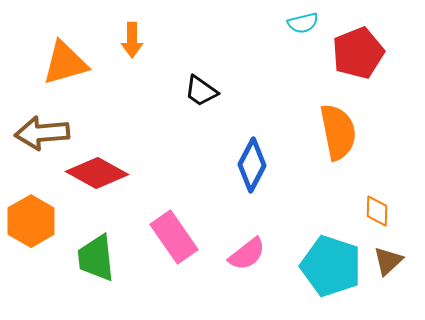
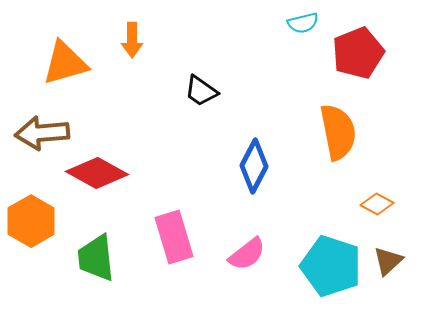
blue diamond: moved 2 px right, 1 px down
orange diamond: moved 7 px up; rotated 64 degrees counterclockwise
pink rectangle: rotated 18 degrees clockwise
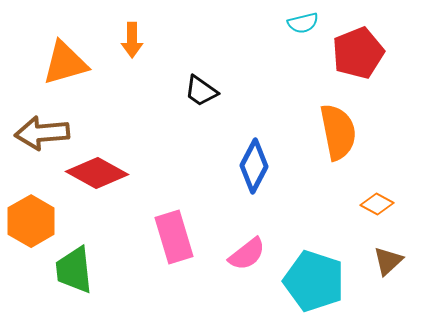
green trapezoid: moved 22 px left, 12 px down
cyan pentagon: moved 17 px left, 15 px down
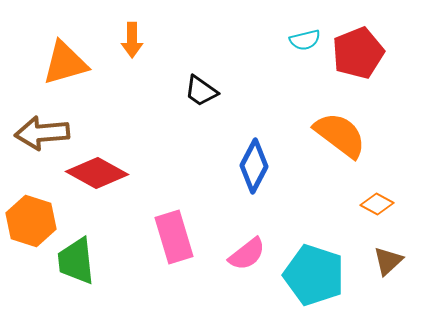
cyan semicircle: moved 2 px right, 17 px down
orange semicircle: moved 2 px right, 3 px down; rotated 42 degrees counterclockwise
orange hexagon: rotated 12 degrees counterclockwise
green trapezoid: moved 2 px right, 9 px up
cyan pentagon: moved 6 px up
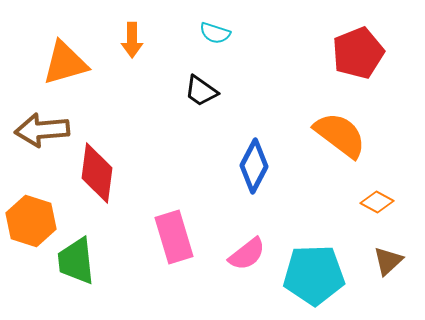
cyan semicircle: moved 90 px left, 7 px up; rotated 32 degrees clockwise
brown arrow: moved 3 px up
red diamond: rotated 68 degrees clockwise
orange diamond: moved 2 px up
cyan pentagon: rotated 20 degrees counterclockwise
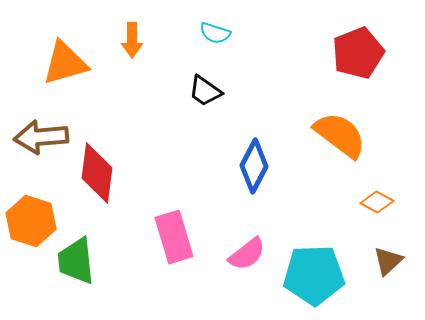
black trapezoid: moved 4 px right
brown arrow: moved 1 px left, 7 px down
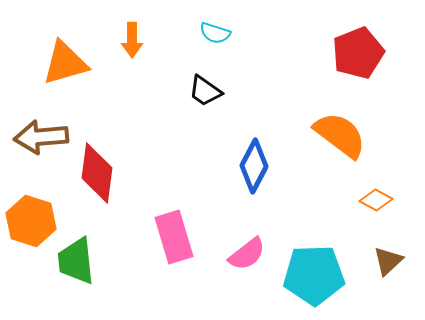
orange diamond: moved 1 px left, 2 px up
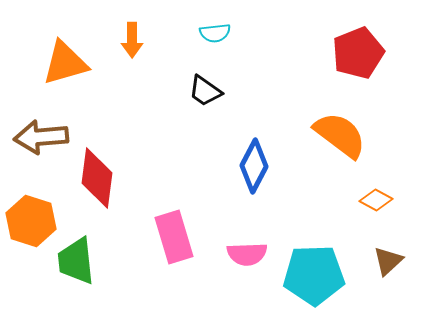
cyan semicircle: rotated 24 degrees counterclockwise
red diamond: moved 5 px down
pink semicircle: rotated 36 degrees clockwise
